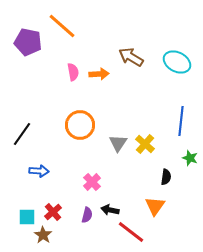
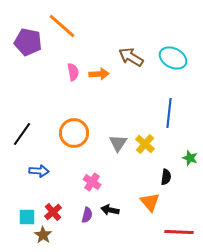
cyan ellipse: moved 4 px left, 4 px up
blue line: moved 12 px left, 8 px up
orange circle: moved 6 px left, 8 px down
pink cross: rotated 12 degrees counterclockwise
orange triangle: moved 5 px left, 4 px up; rotated 15 degrees counterclockwise
red line: moved 48 px right; rotated 36 degrees counterclockwise
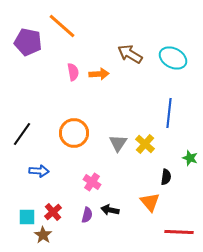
brown arrow: moved 1 px left, 3 px up
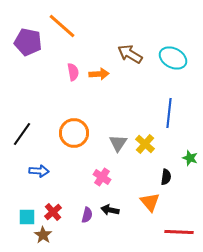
pink cross: moved 10 px right, 5 px up
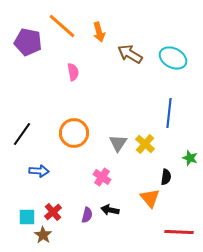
orange arrow: moved 42 px up; rotated 78 degrees clockwise
orange triangle: moved 4 px up
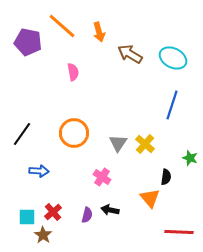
blue line: moved 3 px right, 8 px up; rotated 12 degrees clockwise
